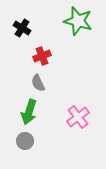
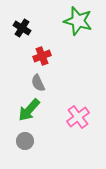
green arrow: moved 2 px up; rotated 25 degrees clockwise
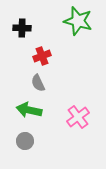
black cross: rotated 30 degrees counterclockwise
green arrow: rotated 60 degrees clockwise
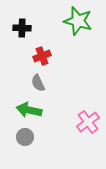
pink cross: moved 10 px right, 5 px down
gray circle: moved 4 px up
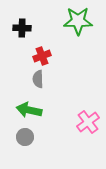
green star: rotated 16 degrees counterclockwise
gray semicircle: moved 4 px up; rotated 24 degrees clockwise
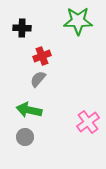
gray semicircle: rotated 42 degrees clockwise
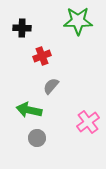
gray semicircle: moved 13 px right, 7 px down
gray circle: moved 12 px right, 1 px down
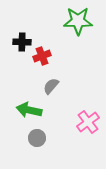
black cross: moved 14 px down
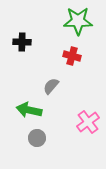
red cross: moved 30 px right; rotated 36 degrees clockwise
